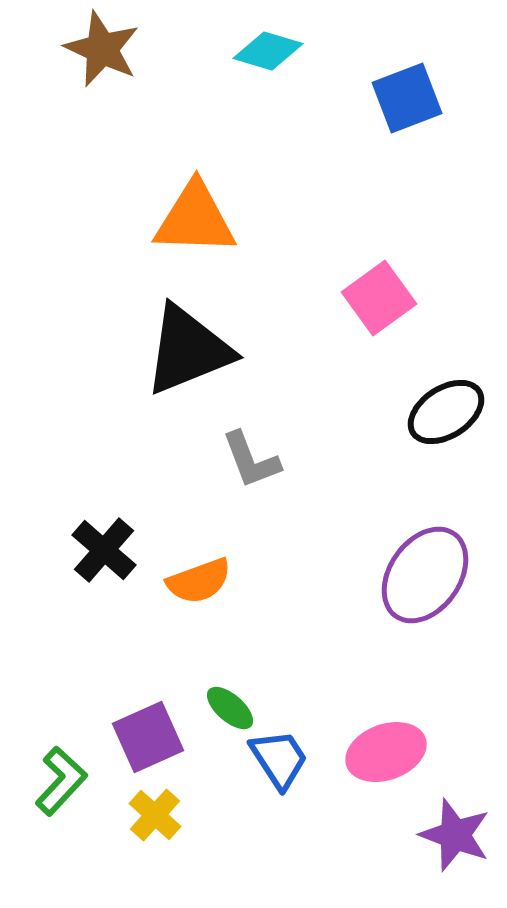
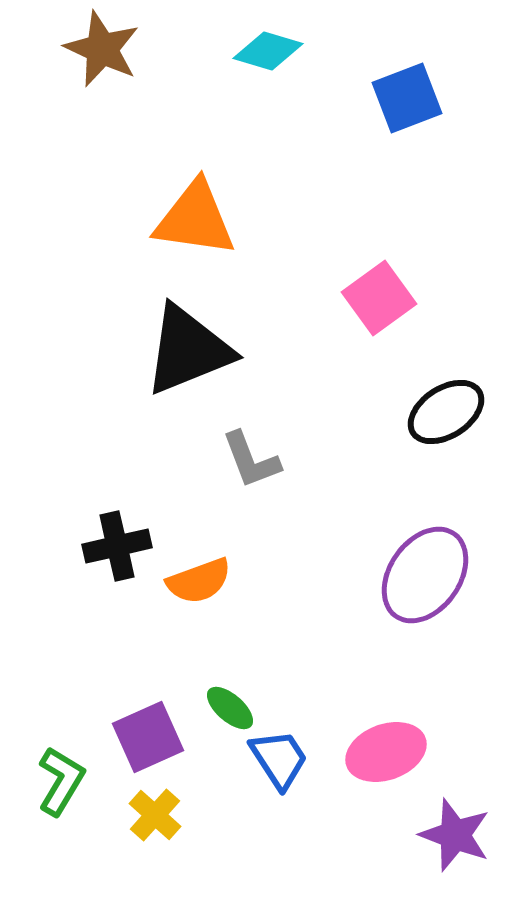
orange triangle: rotated 6 degrees clockwise
black cross: moved 13 px right, 4 px up; rotated 36 degrees clockwise
green L-shape: rotated 12 degrees counterclockwise
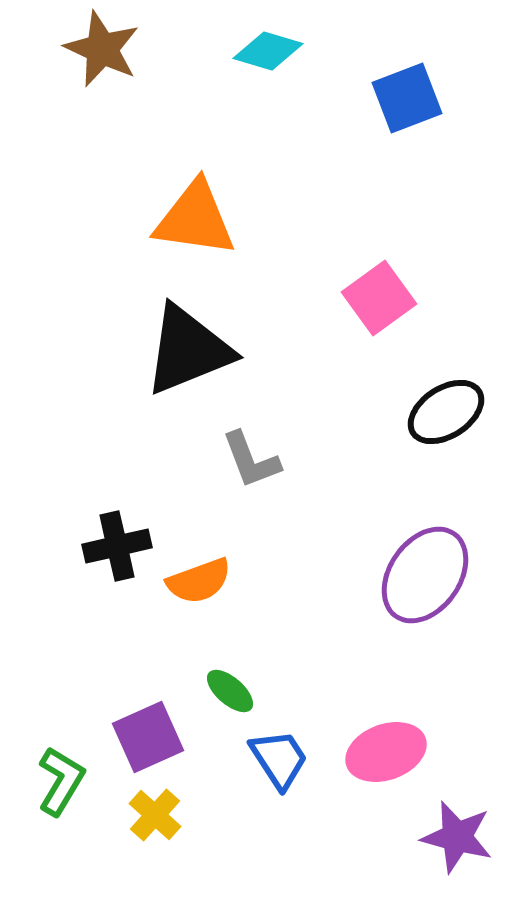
green ellipse: moved 17 px up
purple star: moved 2 px right, 2 px down; rotated 6 degrees counterclockwise
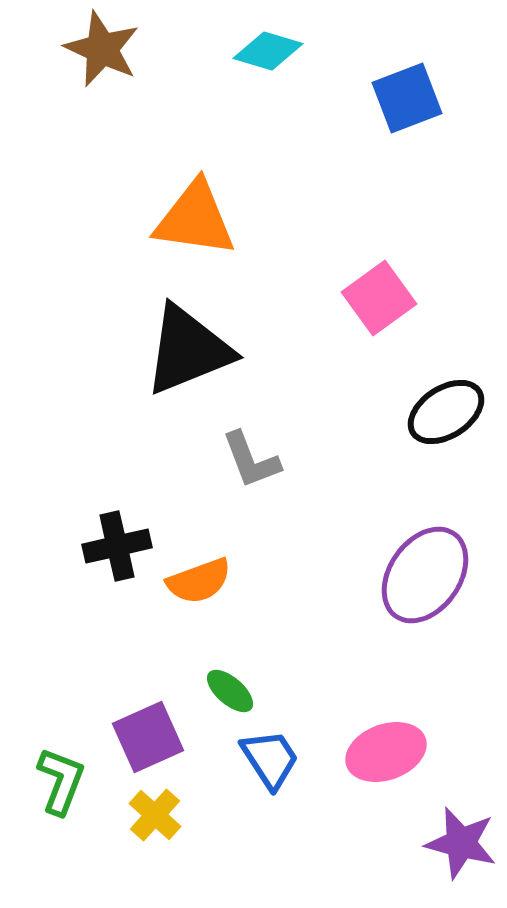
blue trapezoid: moved 9 px left
green L-shape: rotated 10 degrees counterclockwise
purple star: moved 4 px right, 6 px down
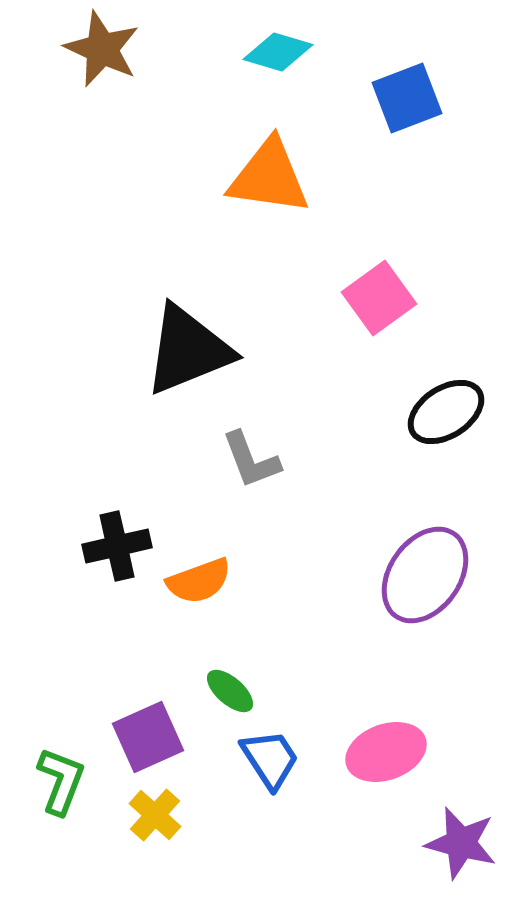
cyan diamond: moved 10 px right, 1 px down
orange triangle: moved 74 px right, 42 px up
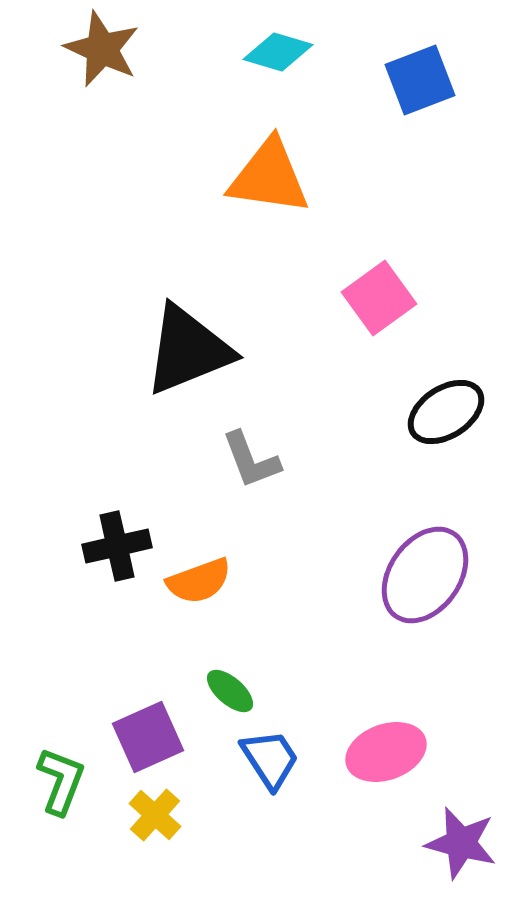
blue square: moved 13 px right, 18 px up
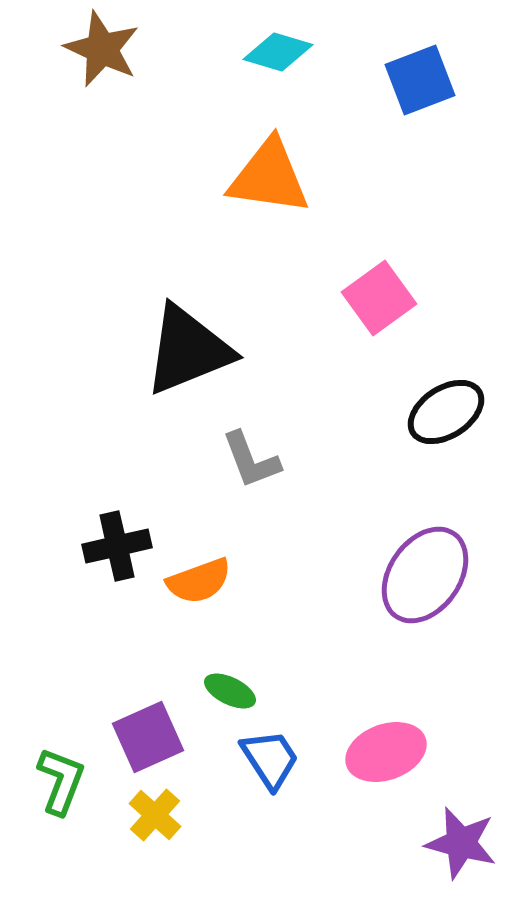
green ellipse: rotated 15 degrees counterclockwise
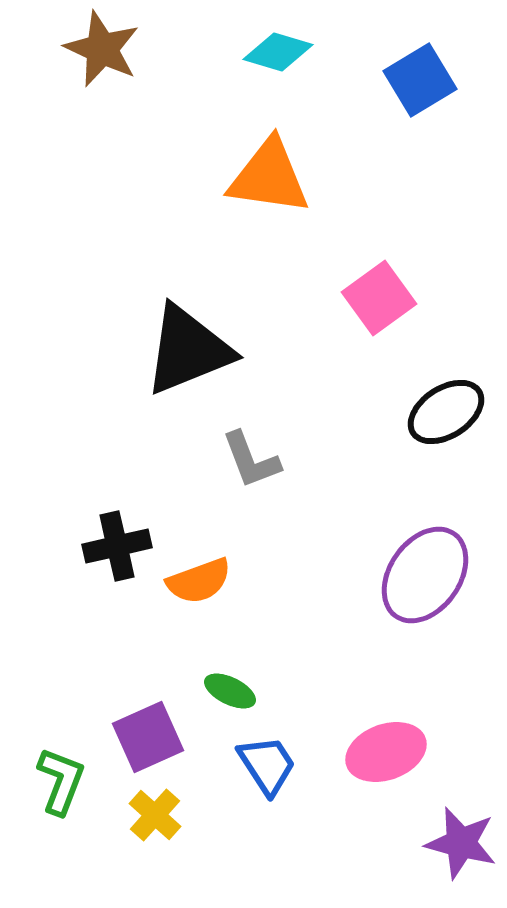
blue square: rotated 10 degrees counterclockwise
blue trapezoid: moved 3 px left, 6 px down
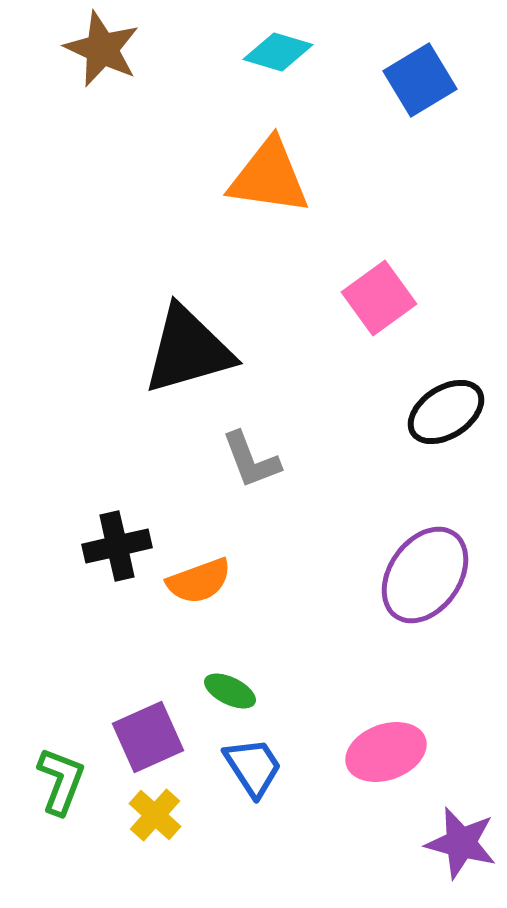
black triangle: rotated 6 degrees clockwise
blue trapezoid: moved 14 px left, 2 px down
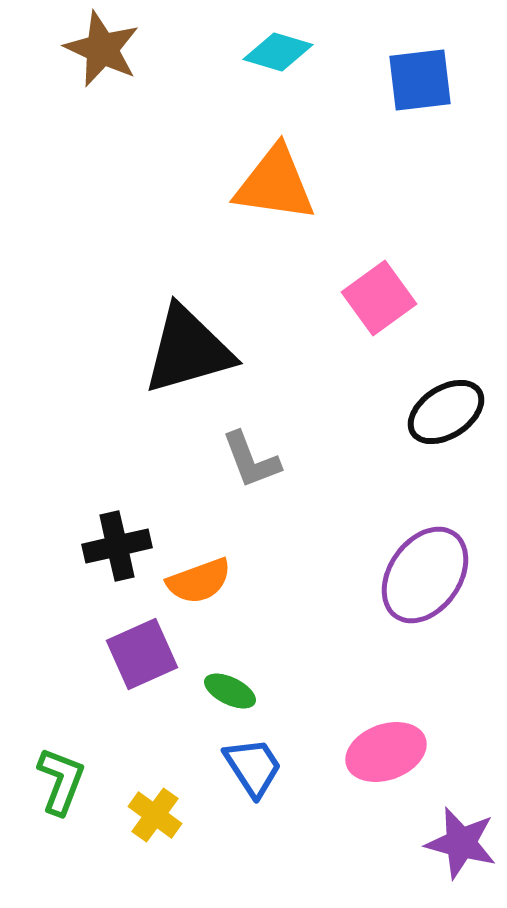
blue square: rotated 24 degrees clockwise
orange triangle: moved 6 px right, 7 px down
purple square: moved 6 px left, 83 px up
yellow cross: rotated 6 degrees counterclockwise
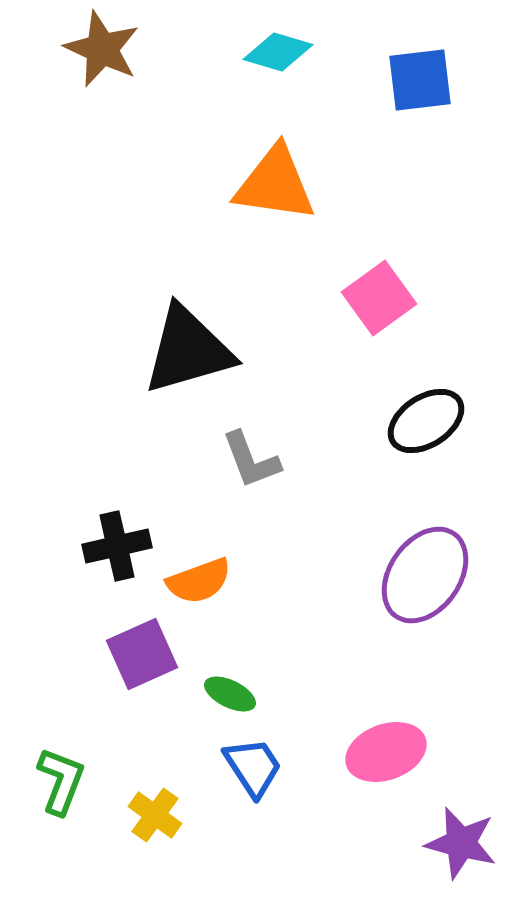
black ellipse: moved 20 px left, 9 px down
green ellipse: moved 3 px down
